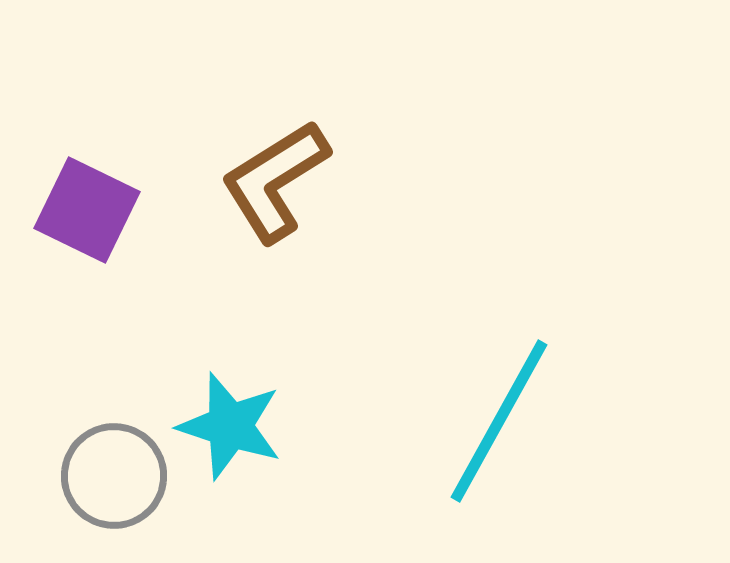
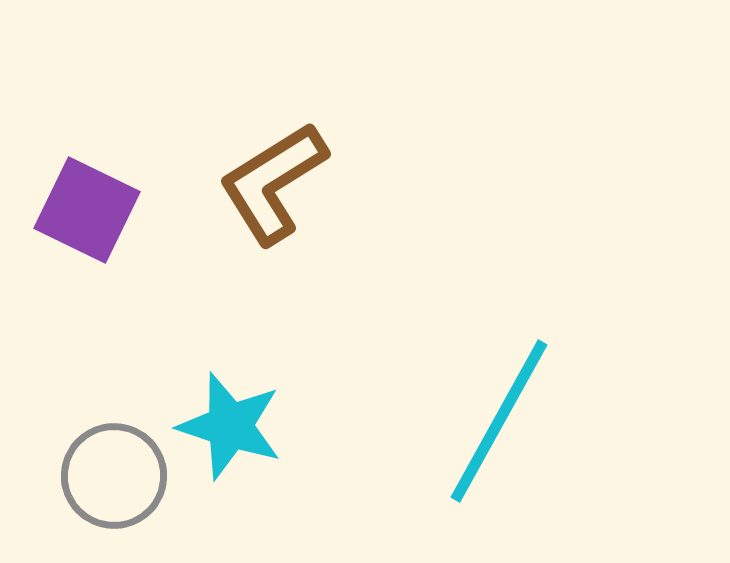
brown L-shape: moved 2 px left, 2 px down
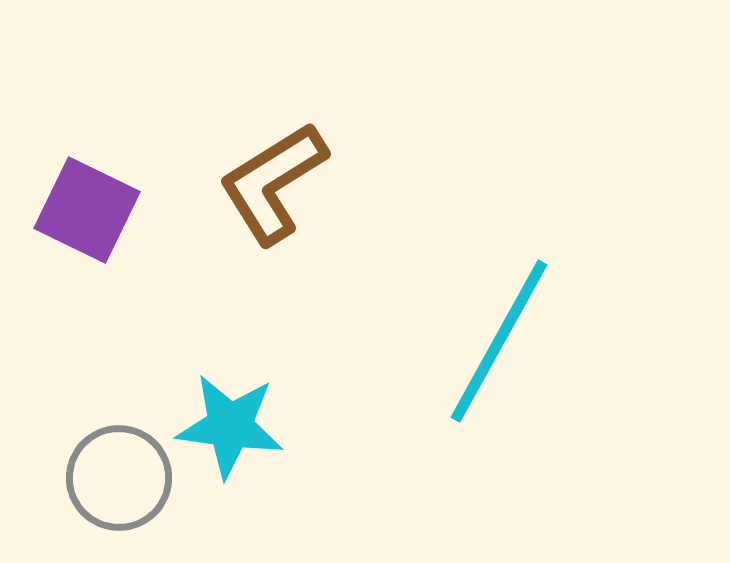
cyan line: moved 80 px up
cyan star: rotated 10 degrees counterclockwise
gray circle: moved 5 px right, 2 px down
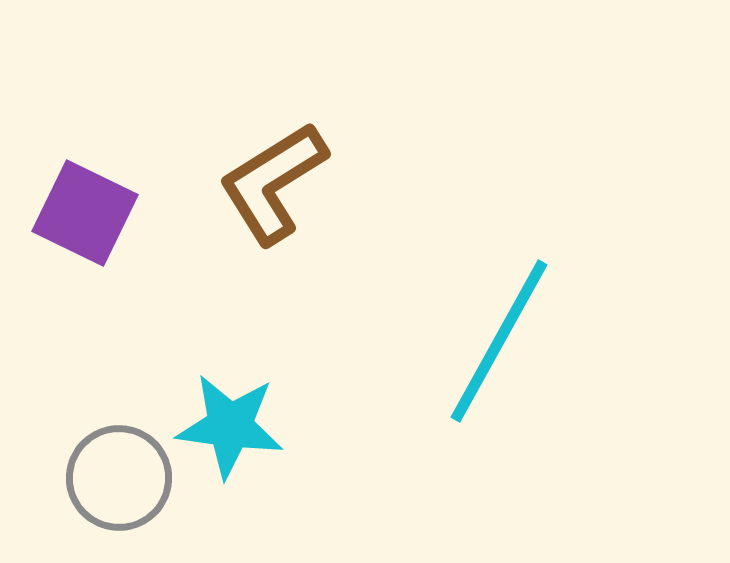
purple square: moved 2 px left, 3 px down
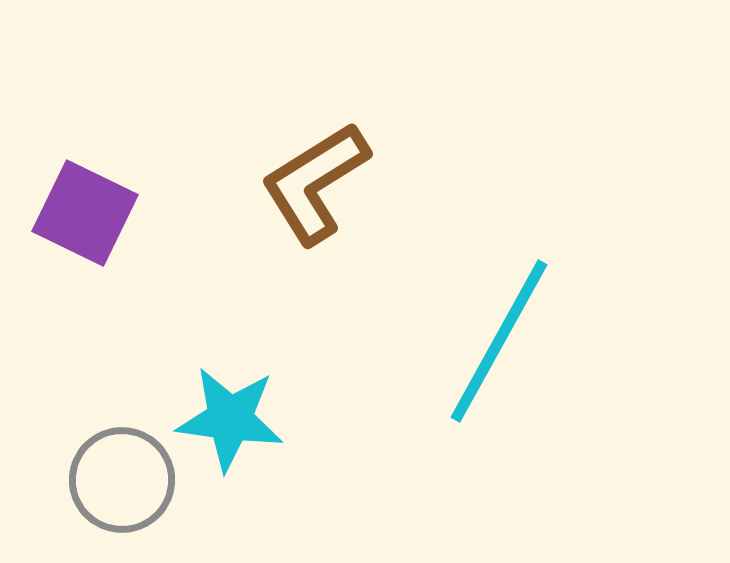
brown L-shape: moved 42 px right
cyan star: moved 7 px up
gray circle: moved 3 px right, 2 px down
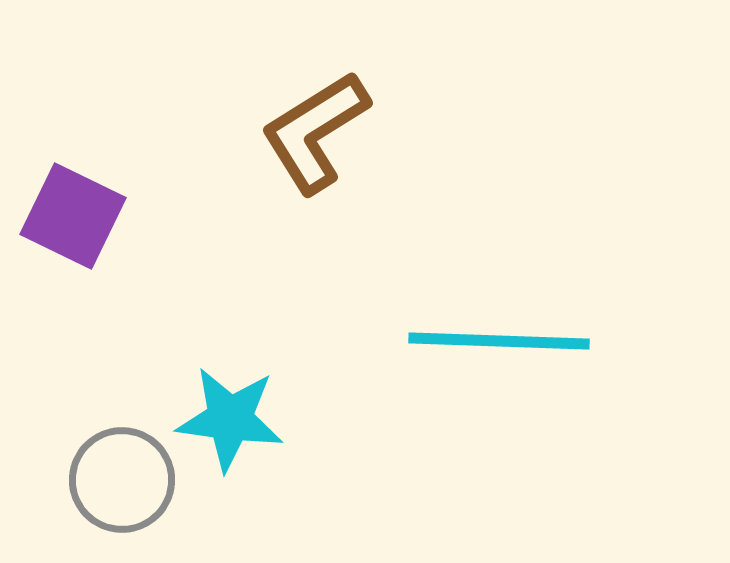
brown L-shape: moved 51 px up
purple square: moved 12 px left, 3 px down
cyan line: rotated 63 degrees clockwise
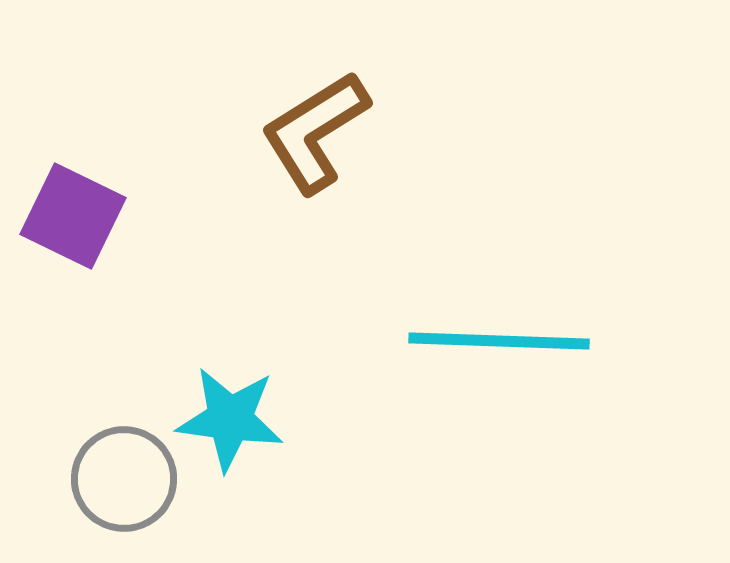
gray circle: moved 2 px right, 1 px up
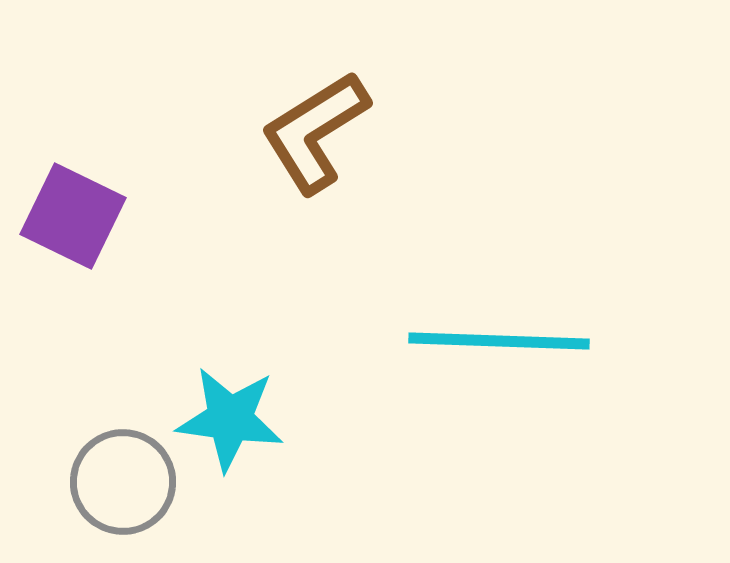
gray circle: moved 1 px left, 3 px down
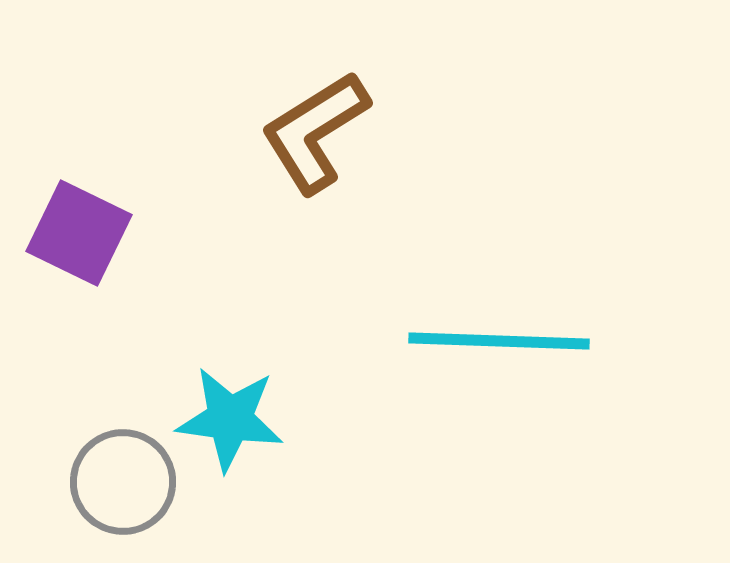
purple square: moved 6 px right, 17 px down
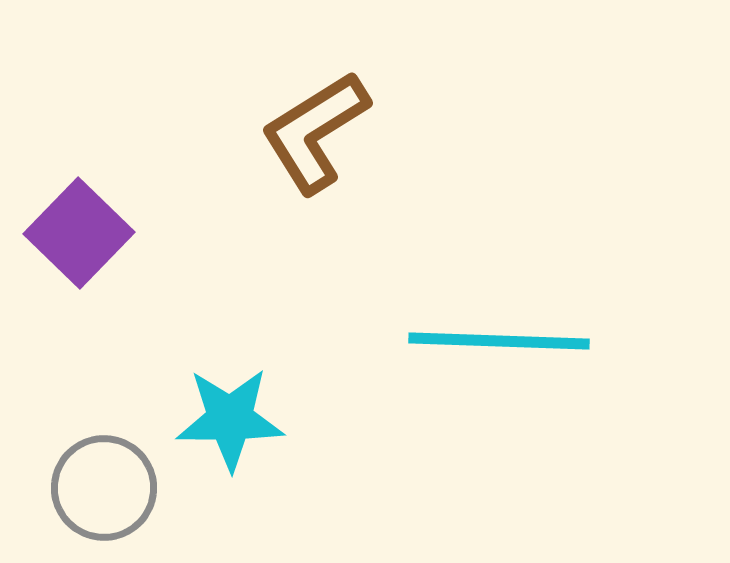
purple square: rotated 18 degrees clockwise
cyan star: rotated 8 degrees counterclockwise
gray circle: moved 19 px left, 6 px down
